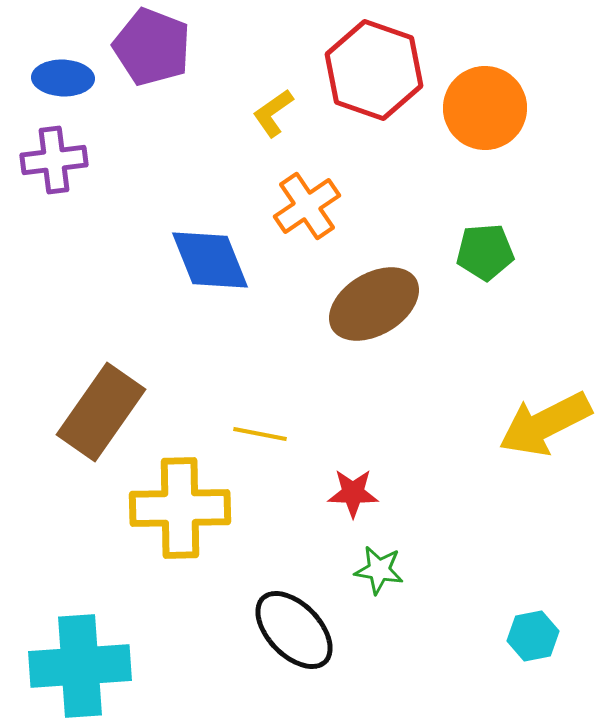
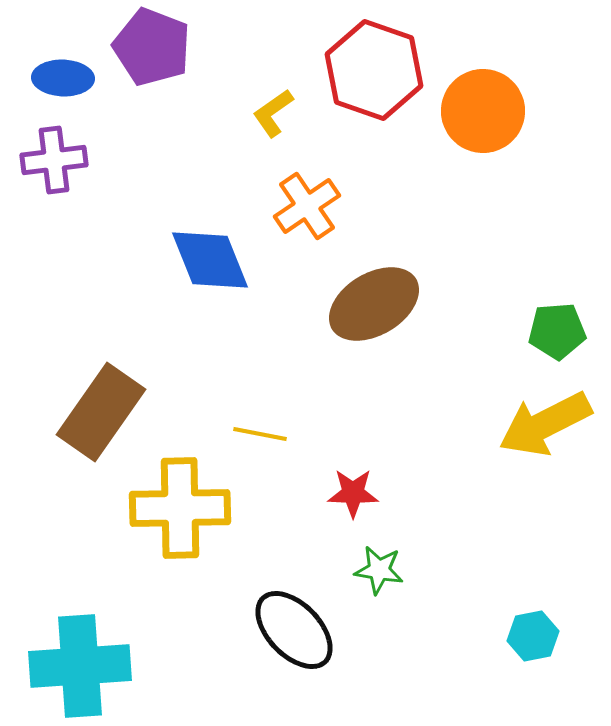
orange circle: moved 2 px left, 3 px down
green pentagon: moved 72 px right, 79 px down
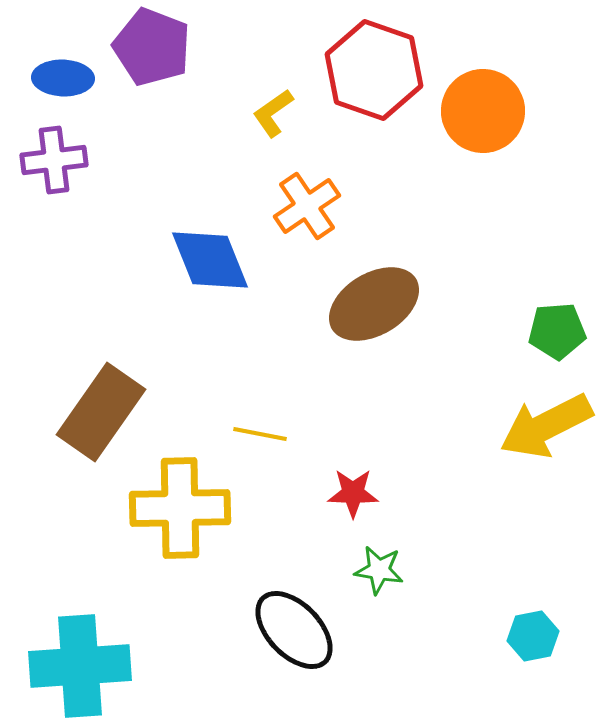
yellow arrow: moved 1 px right, 2 px down
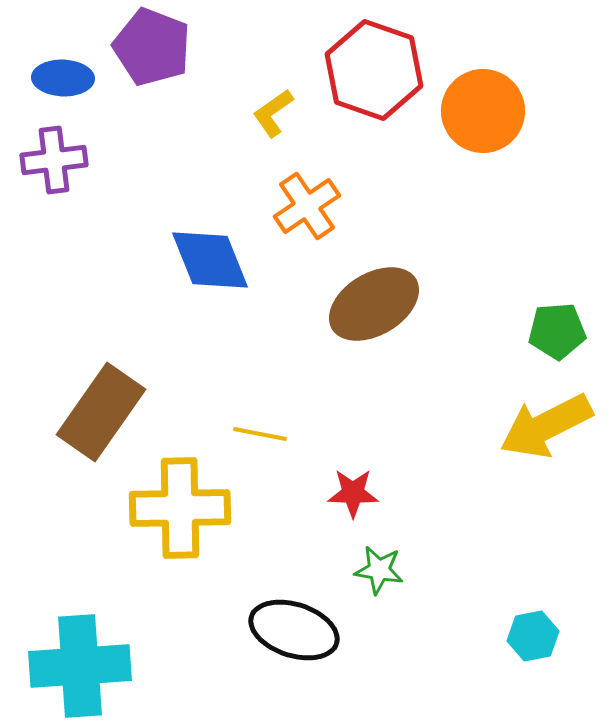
black ellipse: rotated 28 degrees counterclockwise
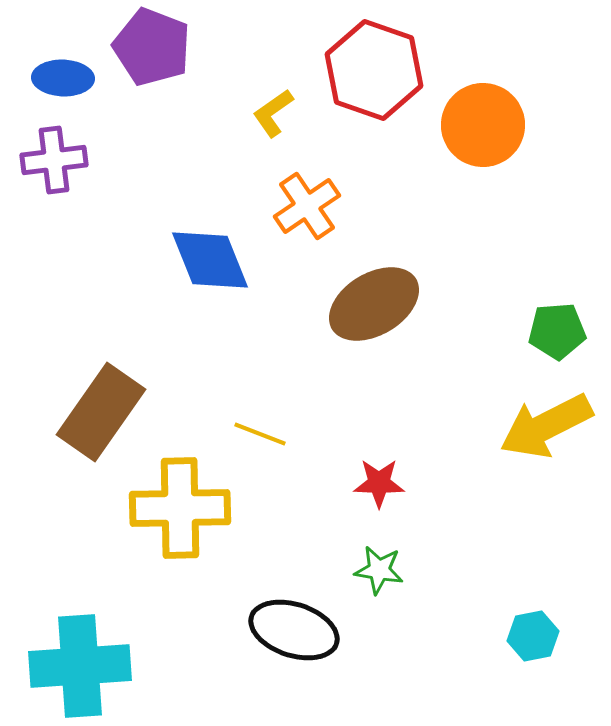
orange circle: moved 14 px down
yellow line: rotated 10 degrees clockwise
red star: moved 26 px right, 10 px up
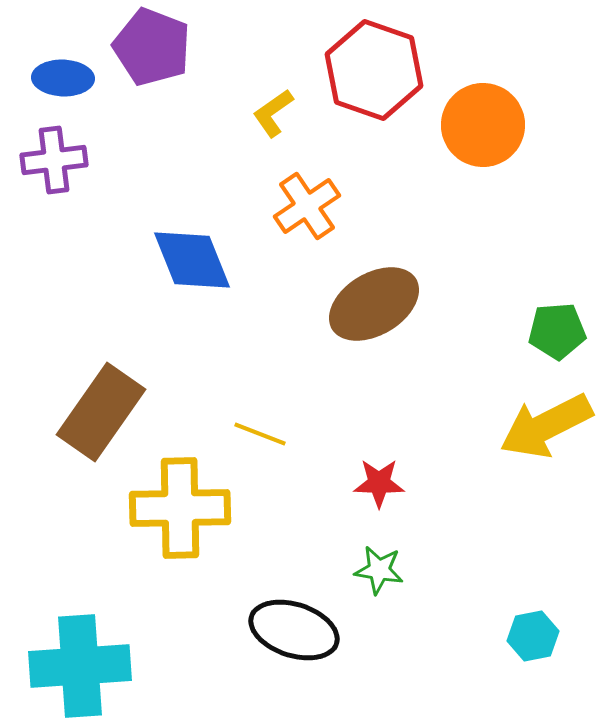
blue diamond: moved 18 px left
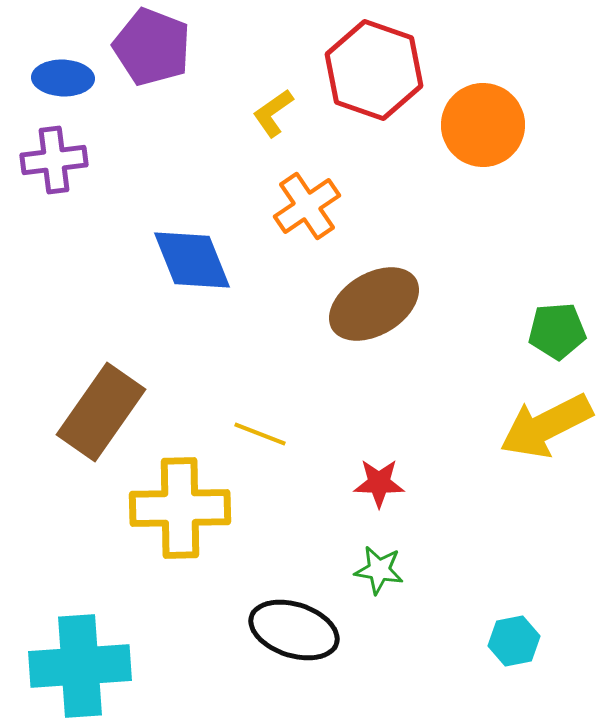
cyan hexagon: moved 19 px left, 5 px down
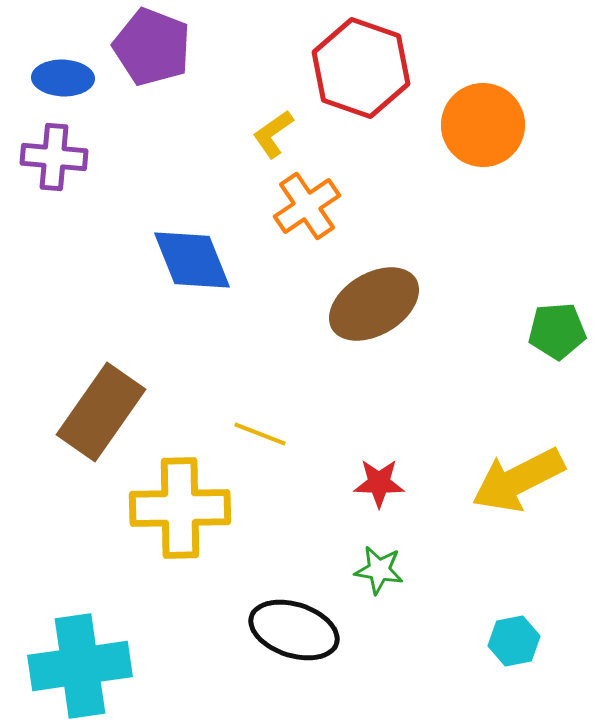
red hexagon: moved 13 px left, 2 px up
yellow L-shape: moved 21 px down
purple cross: moved 3 px up; rotated 12 degrees clockwise
yellow arrow: moved 28 px left, 54 px down
cyan cross: rotated 4 degrees counterclockwise
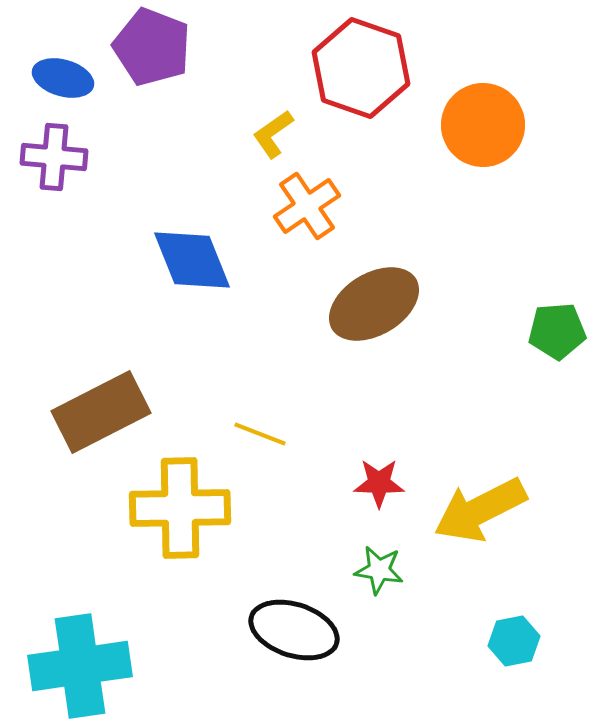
blue ellipse: rotated 14 degrees clockwise
brown rectangle: rotated 28 degrees clockwise
yellow arrow: moved 38 px left, 30 px down
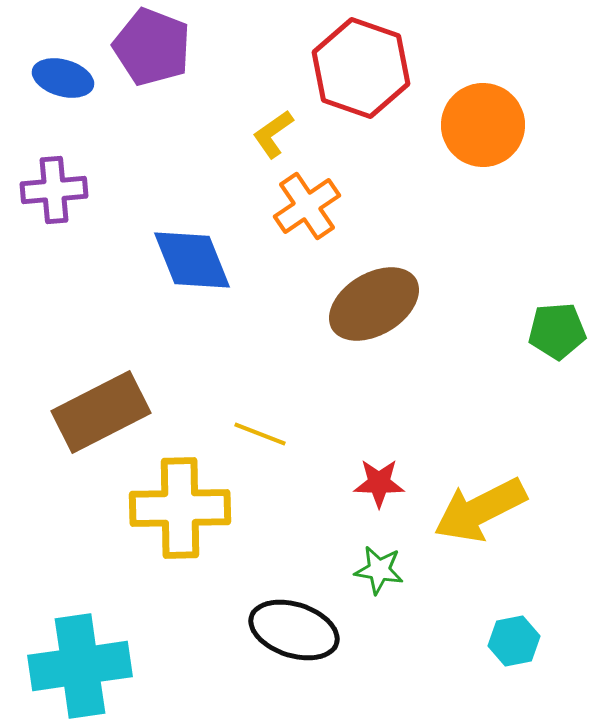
purple cross: moved 33 px down; rotated 10 degrees counterclockwise
